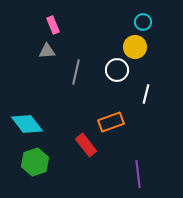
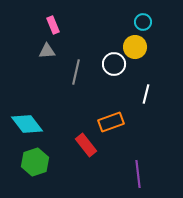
white circle: moved 3 px left, 6 px up
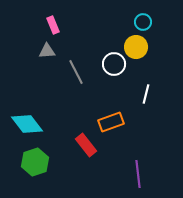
yellow circle: moved 1 px right
gray line: rotated 40 degrees counterclockwise
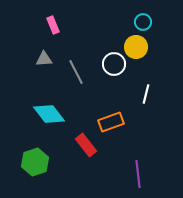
gray triangle: moved 3 px left, 8 px down
cyan diamond: moved 22 px right, 10 px up
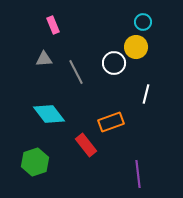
white circle: moved 1 px up
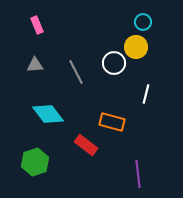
pink rectangle: moved 16 px left
gray triangle: moved 9 px left, 6 px down
cyan diamond: moved 1 px left
orange rectangle: moved 1 px right; rotated 35 degrees clockwise
red rectangle: rotated 15 degrees counterclockwise
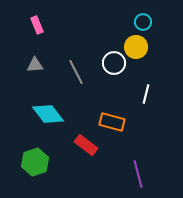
purple line: rotated 8 degrees counterclockwise
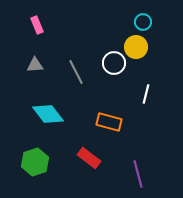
orange rectangle: moved 3 px left
red rectangle: moved 3 px right, 13 px down
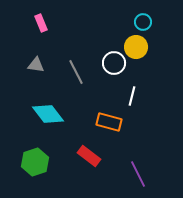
pink rectangle: moved 4 px right, 2 px up
gray triangle: moved 1 px right; rotated 12 degrees clockwise
white line: moved 14 px left, 2 px down
red rectangle: moved 2 px up
purple line: rotated 12 degrees counterclockwise
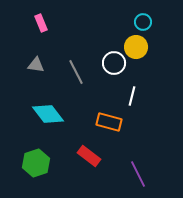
green hexagon: moved 1 px right, 1 px down
